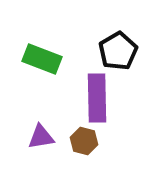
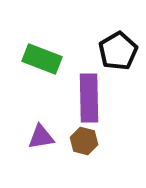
purple rectangle: moved 8 px left
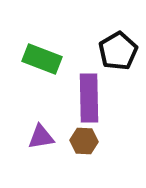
brown hexagon: rotated 12 degrees counterclockwise
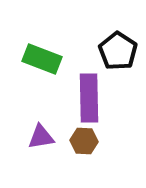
black pentagon: rotated 9 degrees counterclockwise
